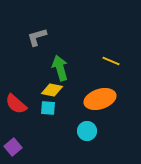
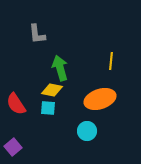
gray L-shape: moved 3 px up; rotated 80 degrees counterclockwise
yellow line: rotated 72 degrees clockwise
red semicircle: rotated 15 degrees clockwise
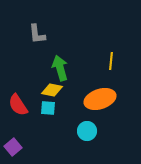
red semicircle: moved 2 px right, 1 px down
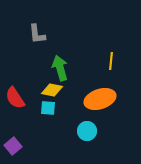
red semicircle: moved 3 px left, 7 px up
purple square: moved 1 px up
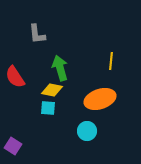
red semicircle: moved 21 px up
purple square: rotated 18 degrees counterclockwise
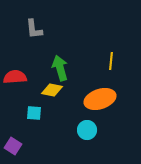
gray L-shape: moved 3 px left, 5 px up
red semicircle: rotated 120 degrees clockwise
cyan square: moved 14 px left, 5 px down
cyan circle: moved 1 px up
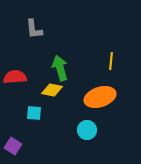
orange ellipse: moved 2 px up
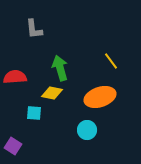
yellow line: rotated 42 degrees counterclockwise
yellow diamond: moved 3 px down
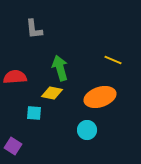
yellow line: moved 2 px right, 1 px up; rotated 30 degrees counterclockwise
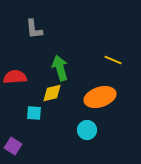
yellow diamond: rotated 25 degrees counterclockwise
